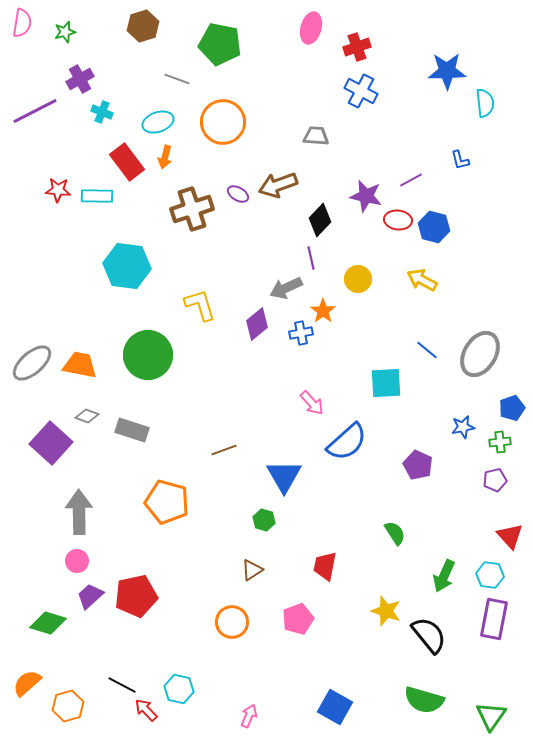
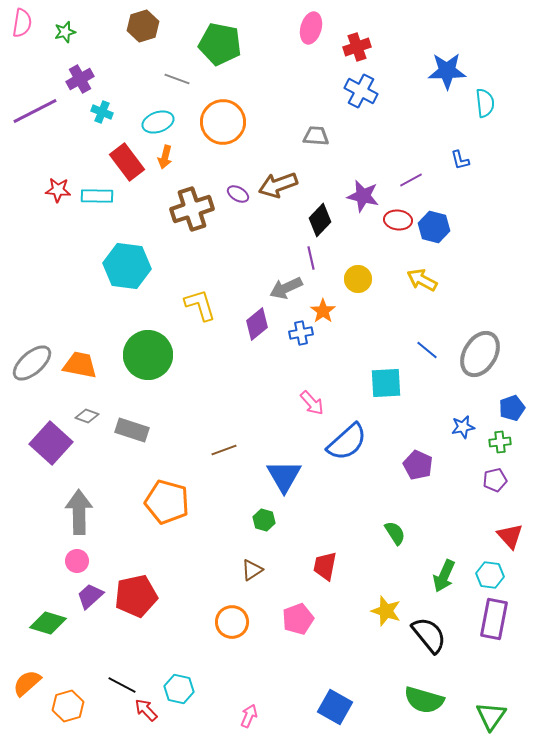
purple star at (366, 196): moved 3 px left
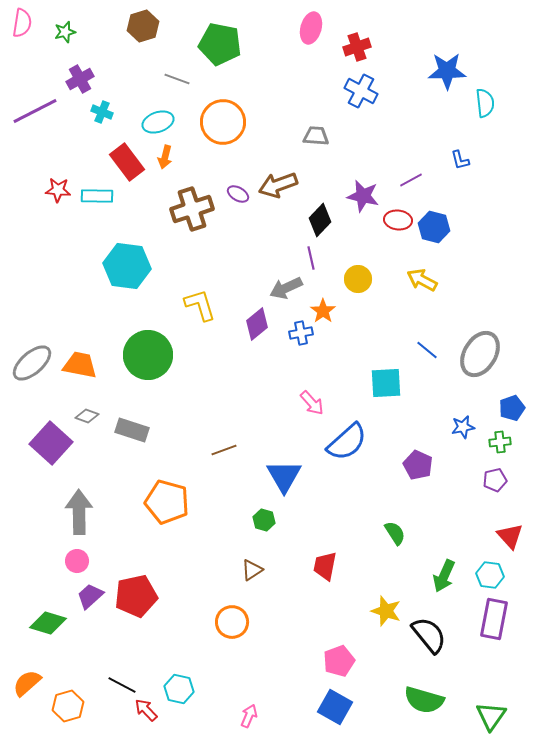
pink pentagon at (298, 619): moved 41 px right, 42 px down
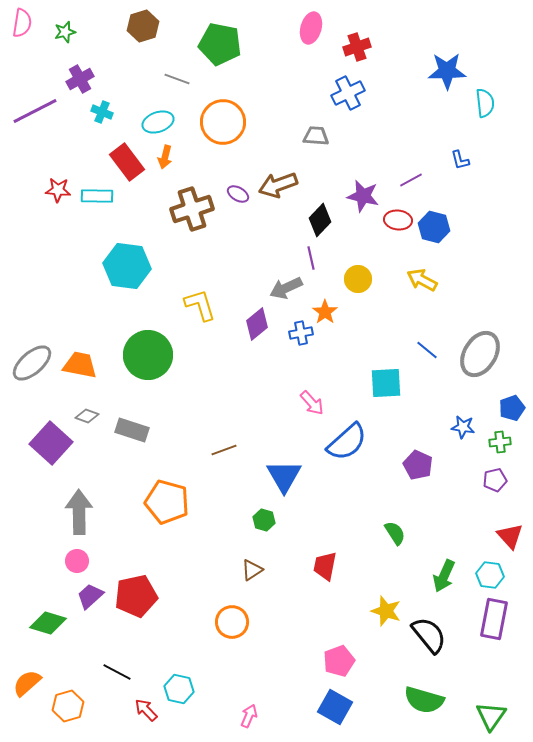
blue cross at (361, 91): moved 13 px left, 2 px down; rotated 36 degrees clockwise
orange star at (323, 311): moved 2 px right, 1 px down
blue star at (463, 427): rotated 20 degrees clockwise
black line at (122, 685): moved 5 px left, 13 px up
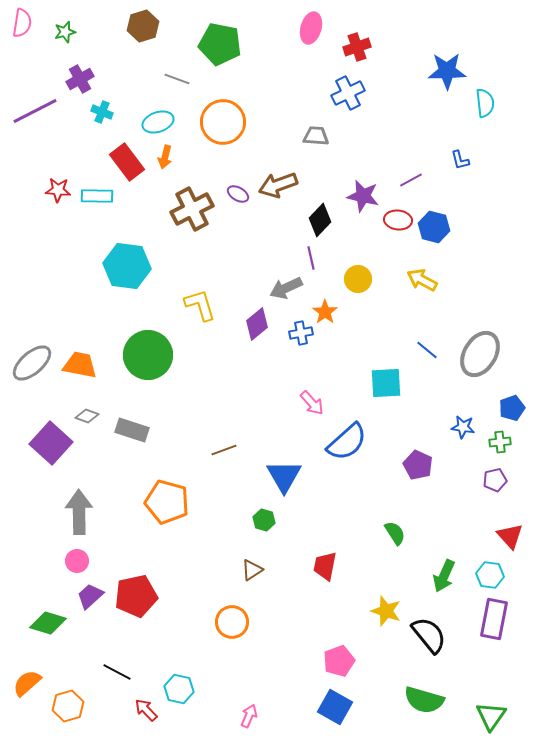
brown cross at (192, 209): rotated 9 degrees counterclockwise
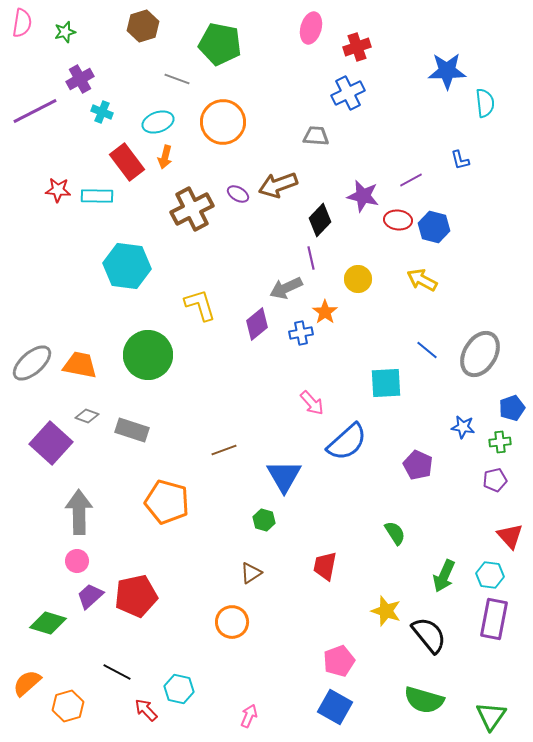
brown triangle at (252, 570): moved 1 px left, 3 px down
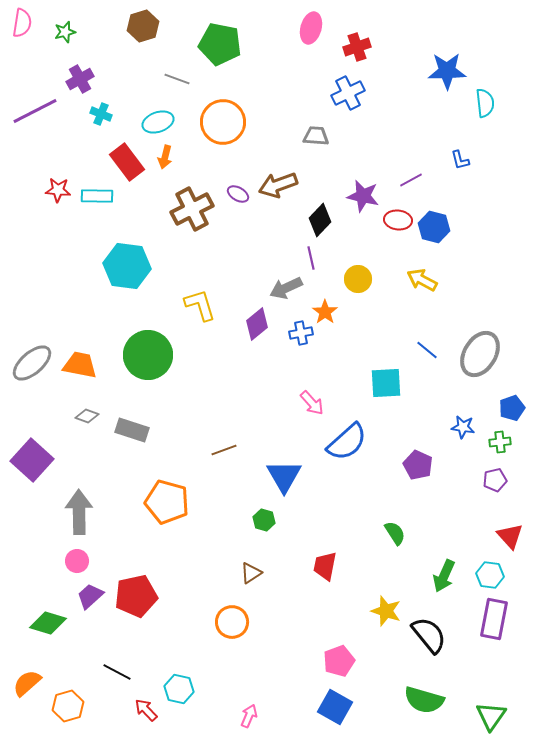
cyan cross at (102, 112): moved 1 px left, 2 px down
purple square at (51, 443): moved 19 px left, 17 px down
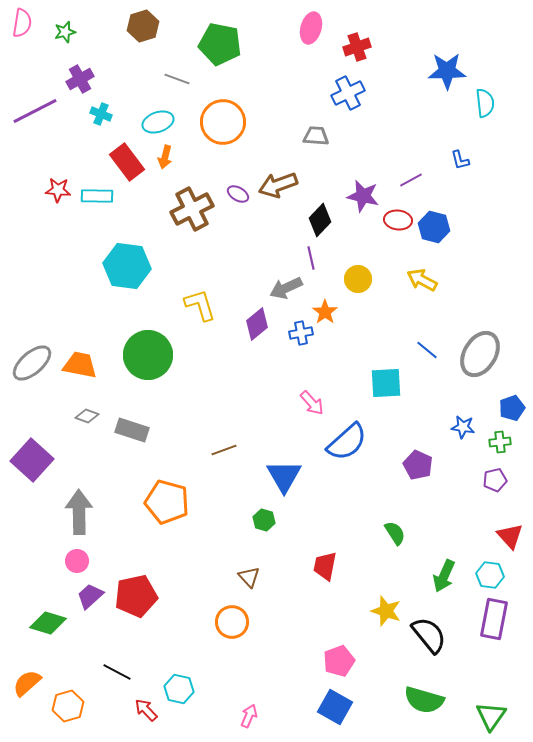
brown triangle at (251, 573): moved 2 px left, 4 px down; rotated 40 degrees counterclockwise
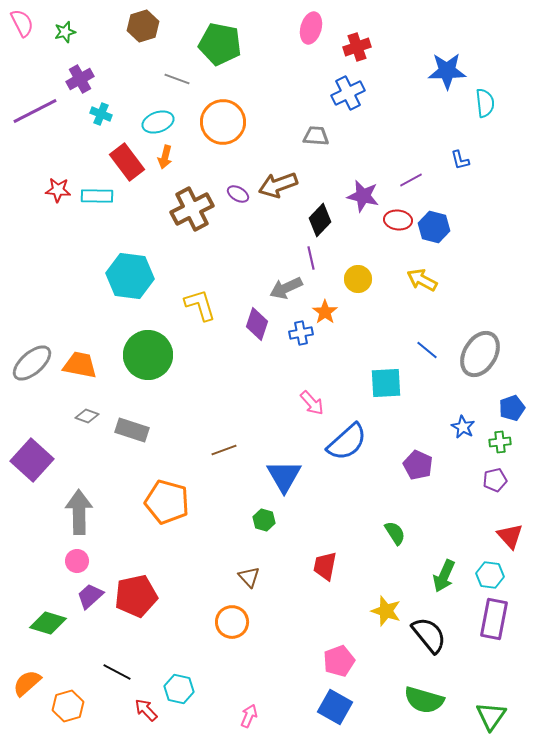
pink semicircle at (22, 23): rotated 36 degrees counterclockwise
cyan hexagon at (127, 266): moved 3 px right, 10 px down
purple diamond at (257, 324): rotated 32 degrees counterclockwise
blue star at (463, 427): rotated 20 degrees clockwise
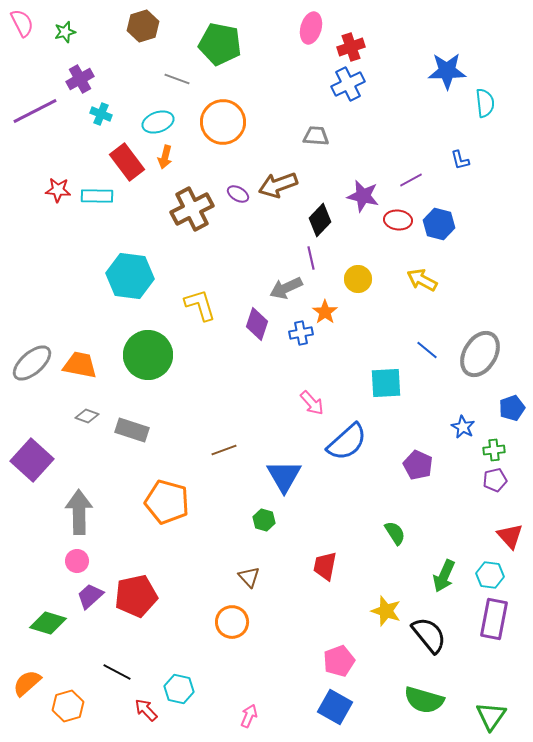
red cross at (357, 47): moved 6 px left
blue cross at (348, 93): moved 9 px up
blue hexagon at (434, 227): moved 5 px right, 3 px up
green cross at (500, 442): moved 6 px left, 8 px down
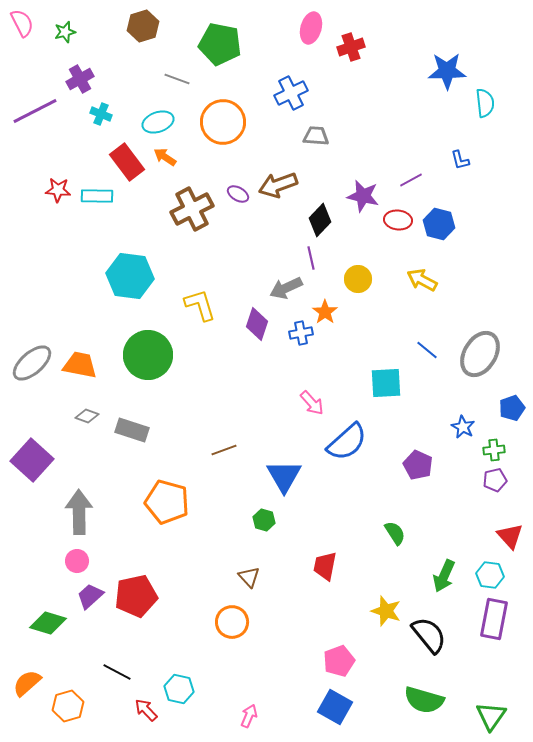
blue cross at (348, 84): moved 57 px left, 9 px down
orange arrow at (165, 157): rotated 110 degrees clockwise
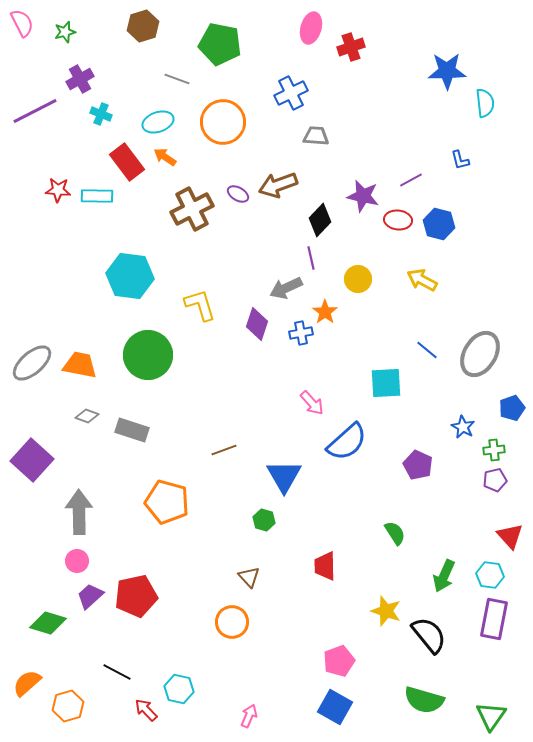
red trapezoid at (325, 566): rotated 12 degrees counterclockwise
